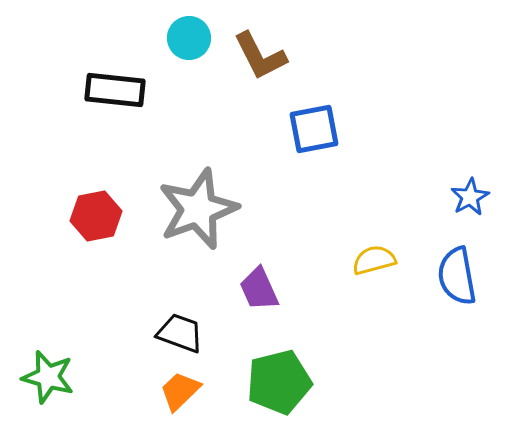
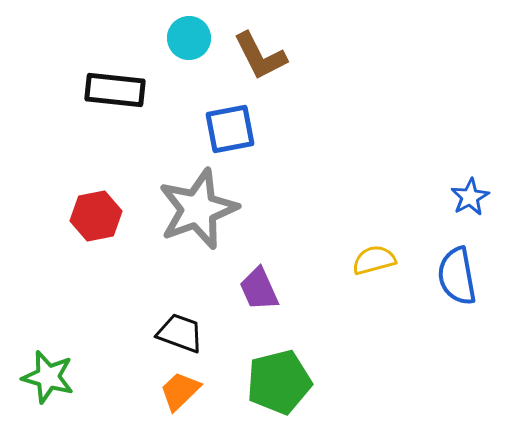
blue square: moved 84 px left
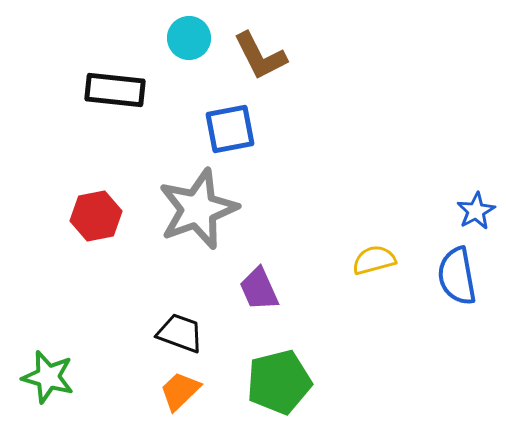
blue star: moved 6 px right, 14 px down
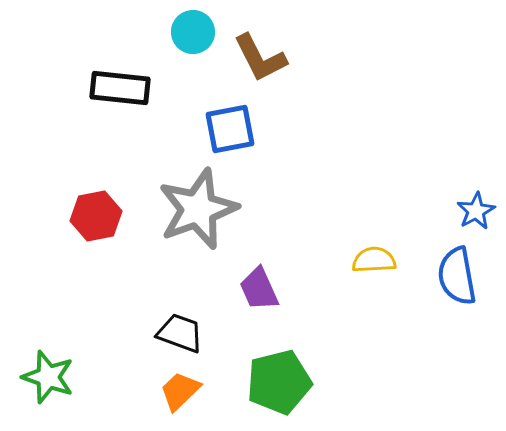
cyan circle: moved 4 px right, 6 px up
brown L-shape: moved 2 px down
black rectangle: moved 5 px right, 2 px up
yellow semicircle: rotated 12 degrees clockwise
green star: rotated 4 degrees clockwise
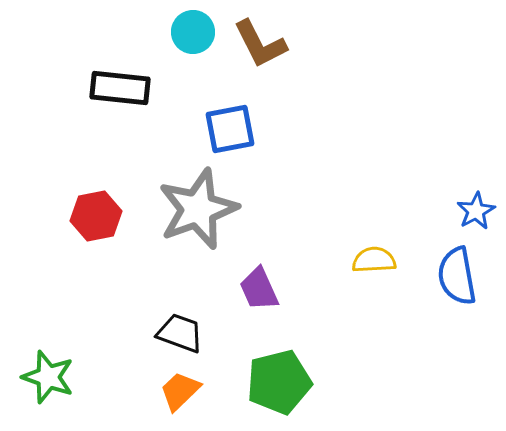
brown L-shape: moved 14 px up
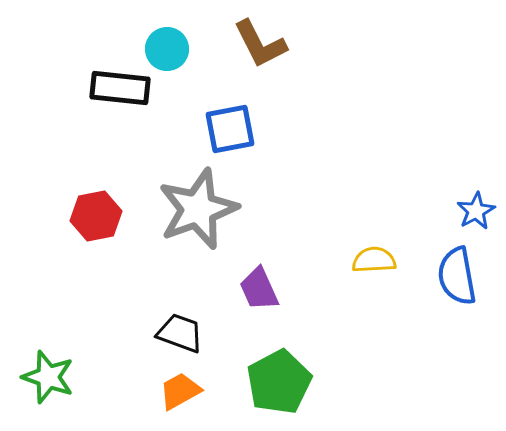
cyan circle: moved 26 px left, 17 px down
green pentagon: rotated 14 degrees counterclockwise
orange trapezoid: rotated 15 degrees clockwise
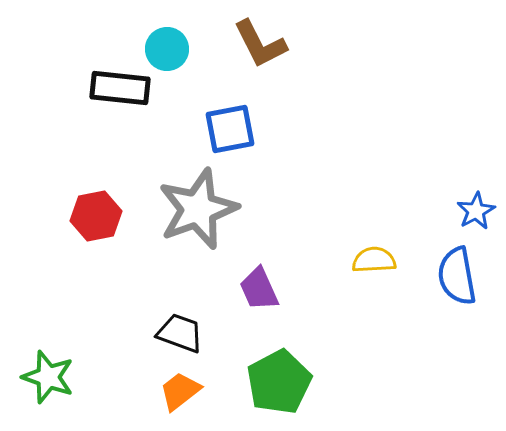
orange trapezoid: rotated 9 degrees counterclockwise
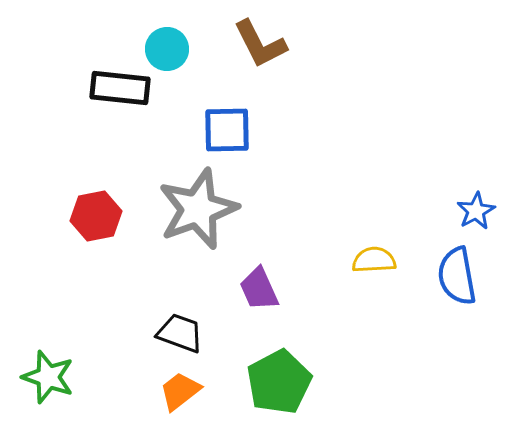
blue square: moved 3 px left, 1 px down; rotated 10 degrees clockwise
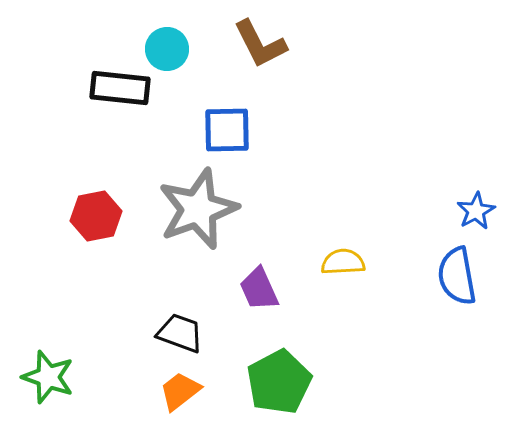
yellow semicircle: moved 31 px left, 2 px down
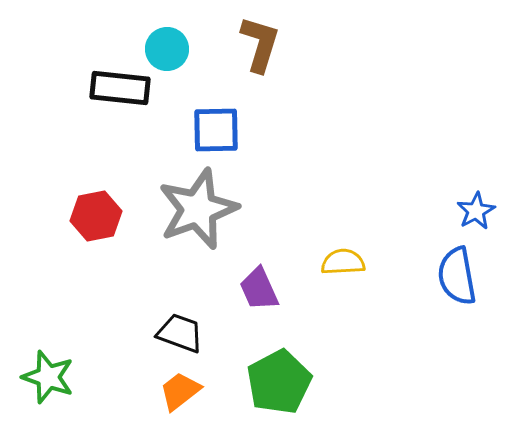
brown L-shape: rotated 136 degrees counterclockwise
blue square: moved 11 px left
